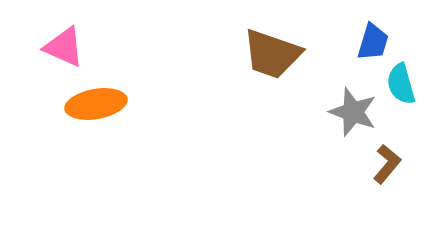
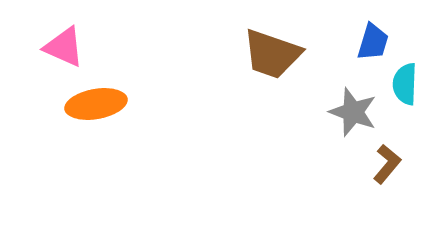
cyan semicircle: moved 4 px right; rotated 18 degrees clockwise
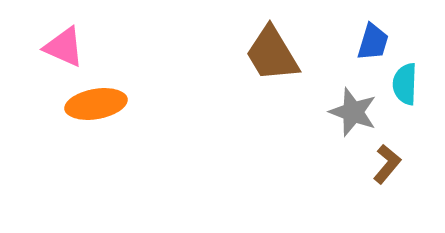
brown trapezoid: rotated 40 degrees clockwise
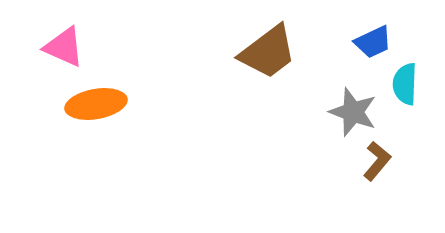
blue trapezoid: rotated 48 degrees clockwise
brown trapezoid: moved 4 px left, 2 px up; rotated 96 degrees counterclockwise
brown L-shape: moved 10 px left, 3 px up
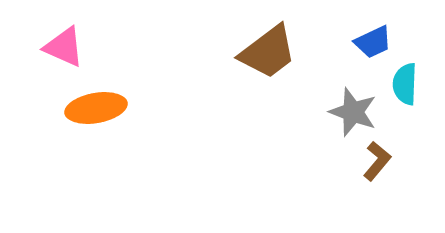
orange ellipse: moved 4 px down
